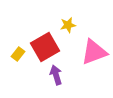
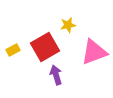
yellow rectangle: moved 5 px left, 4 px up; rotated 24 degrees clockwise
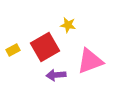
yellow star: rotated 21 degrees clockwise
pink triangle: moved 4 px left, 9 px down
purple arrow: rotated 78 degrees counterclockwise
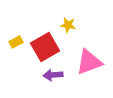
yellow rectangle: moved 3 px right, 8 px up
pink triangle: moved 1 px left, 1 px down
purple arrow: moved 3 px left
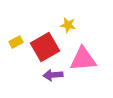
pink triangle: moved 6 px left, 3 px up; rotated 16 degrees clockwise
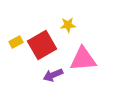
yellow star: rotated 14 degrees counterclockwise
red square: moved 3 px left, 2 px up
purple arrow: rotated 18 degrees counterclockwise
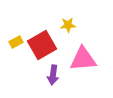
purple arrow: rotated 60 degrees counterclockwise
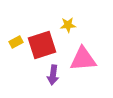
red square: rotated 12 degrees clockwise
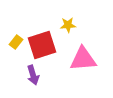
yellow rectangle: rotated 24 degrees counterclockwise
purple arrow: moved 20 px left; rotated 24 degrees counterclockwise
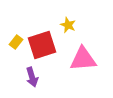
yellow star: rotated 28 degrees clockwise
purple arrow: moved 1 px left, 2 px down
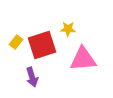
yellow star: moved 4 px down; rotated 21 degrees counterclockwise
